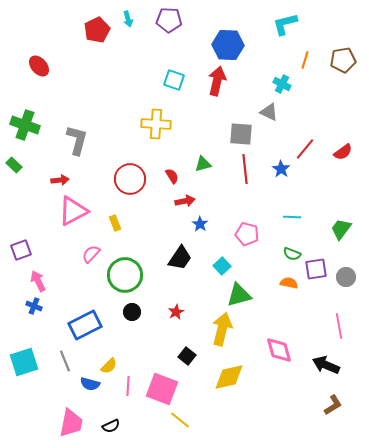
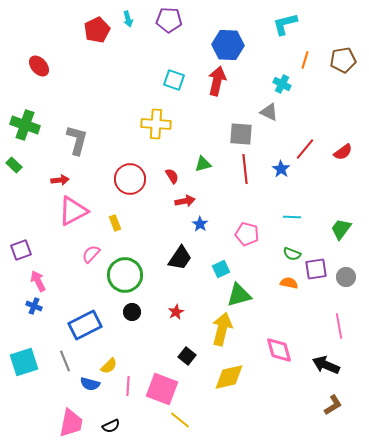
cyan square at (222, 266): moved 1 px left, 3 px down; rotated 18 degrees clockwise
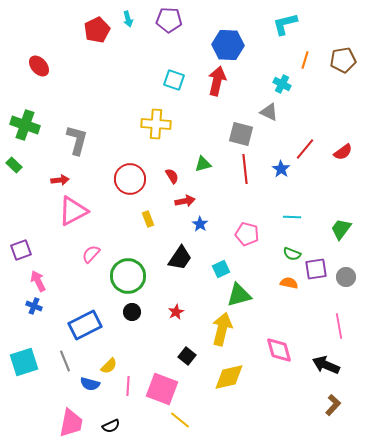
gray square at (241, 134): rotated 10 degrees clockwise
yellow rectangle at (115, 223): moved 33 px right, 4 px up
green circle at (125, 275): moved 3 px right, 1 px down
brown L-shape at (333, 405): rotated 15 degrees counterclockwise
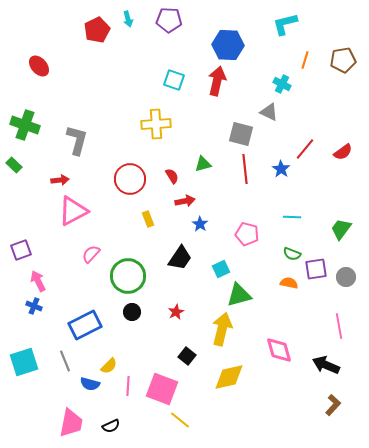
yellow cross at (156, 124): rotated 8 degrees counterclockwise
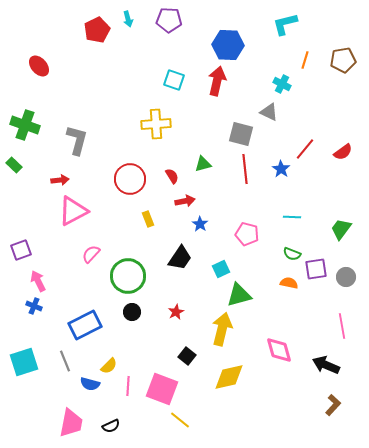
pink line at (339, 326): moved 3 px right
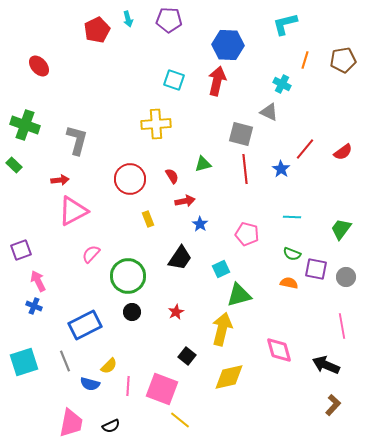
purple square at (316, 269): rotated 20 degrees clockwise
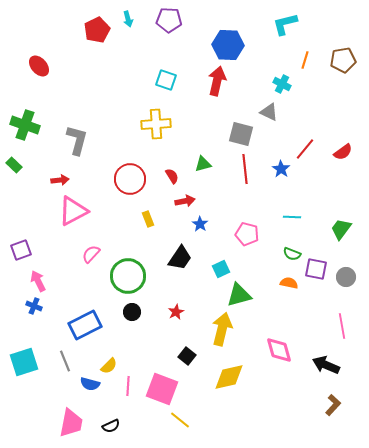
cyan square at (174, 80): moved 8 px left
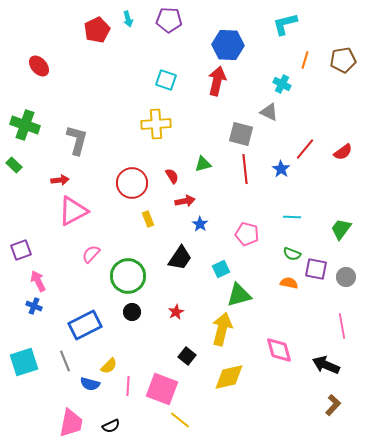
red circle at (130, 179): moved 2 px right, 4 px down
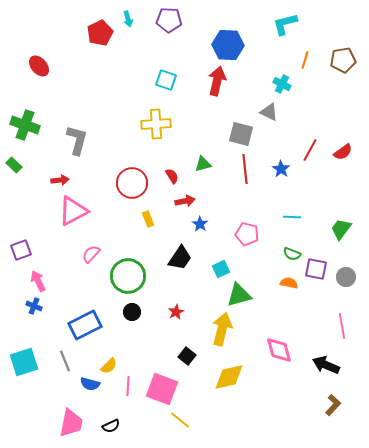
red pentagon at (97, 30): moved 3 px right, 3 px down
red line at (305, 149): moved 5 px right, 1 px down; rotated 10 degrees counterclockwise
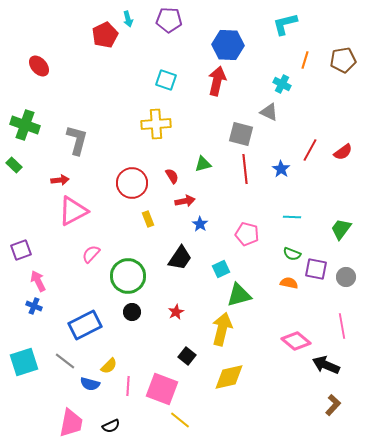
red pentagon at (100, 33): moved 5 px right, 2 px down
pink diamond at (279, 350): moved 17 px right, 9 px up; rotated 36 degrees counterclockwise
gray line at (65, 361): rotated 30 degrees counterclockwise
